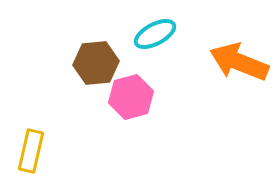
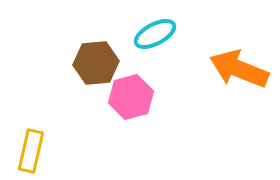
orange arrow: moved 7 px down
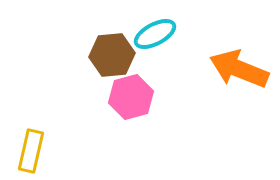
brown hexagon: moved 16 px right, 8 px up
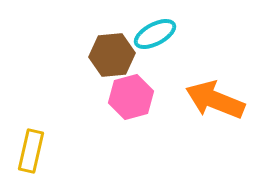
orange arrow: moved 24 px left, 31 px down
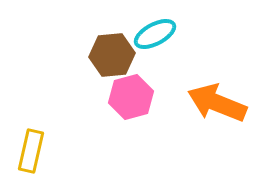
orange arrow: moved 2 px right, 3 px down
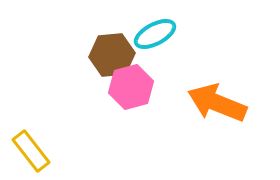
pink hexagon: moved 10 px up
yellow rectangle: rotated 51 degrees counterclockwise
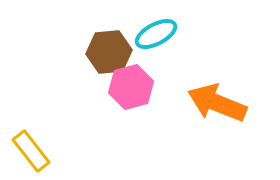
cyan ellipse: moved 1 px right
brown hexagon: moved 3 px left, 3 px up
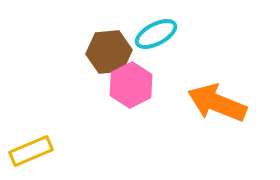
pink hexagon: moved 2 px up; rotated 12 degrees counterclockwise
yellow rectangle: rotated 75 degrees counterclockwise
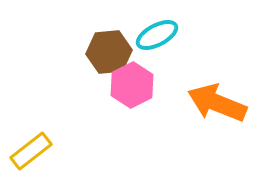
cyan ellipse: moved 1 px right, 1 px down
pink hexagon: moved 1 px right
yellow rectangle: rotated 15 degrees counterclockwise
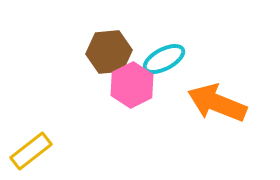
cyan ellipse: moved 7 px right, 24 px down
